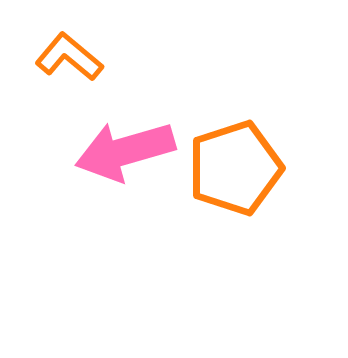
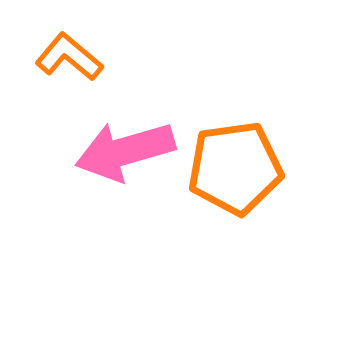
orange pentagon: rotated 10 degrees clockwise
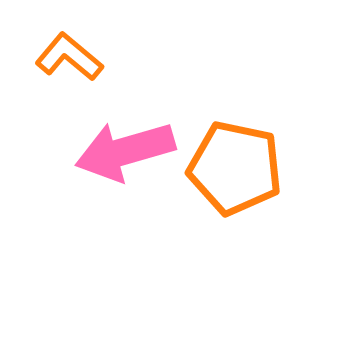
orange pentagon: rotated 20 degrees clockwise
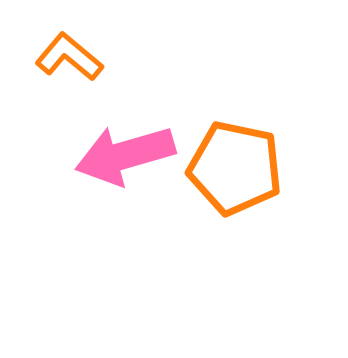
pink arrow: moved 4 px down
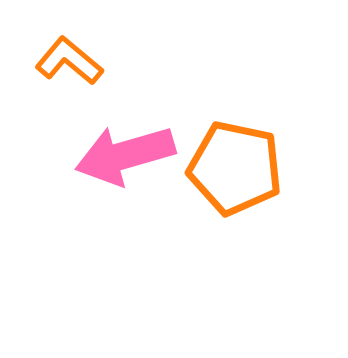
orange L-shape: moved 4 px down
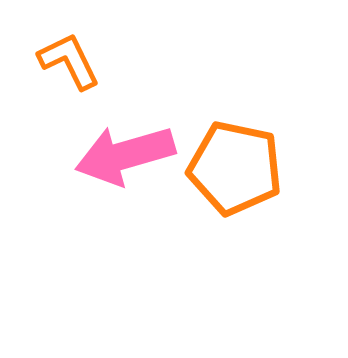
orange L-shape: rotated 24 degrees clockwise
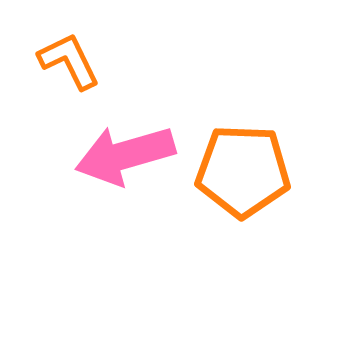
orange pentagon: moved 8 px right, 3 px down; rotated 10 degrees counterclockwise
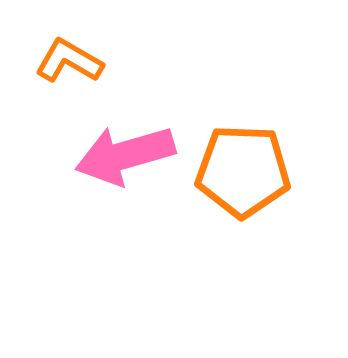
orange L-shape: rotated 34 degrees counterclockwise
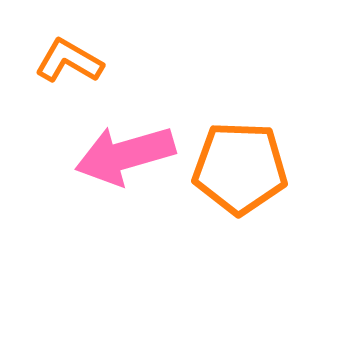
orange pentagon: moved 3 px left, 3 px up
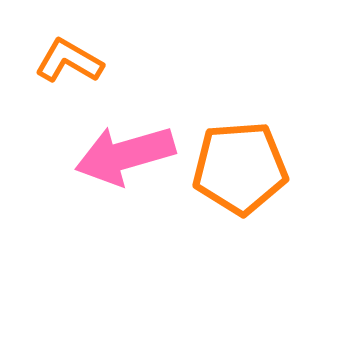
orange pentagon: rotated 6 degrees counterclockwise
